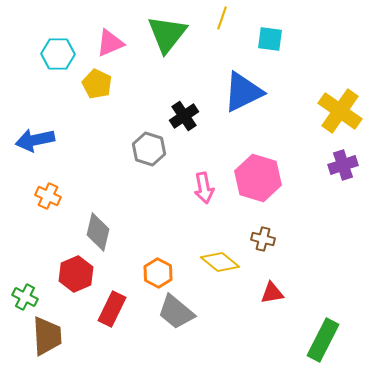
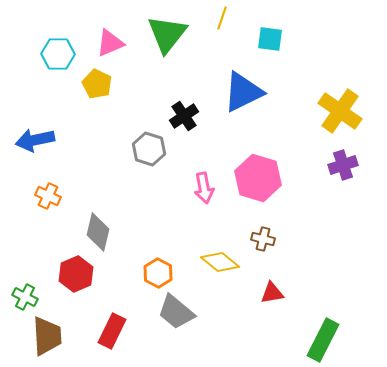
red rectangle: moved 22 px down
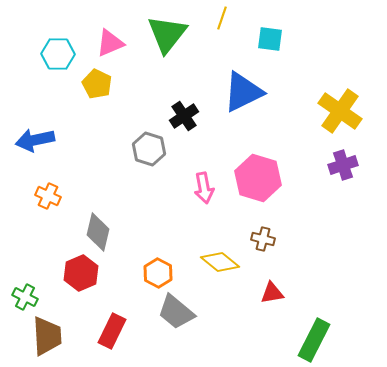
red hexagon: moved 5 px right, 1 px up
green rectangle: moved 9 px left
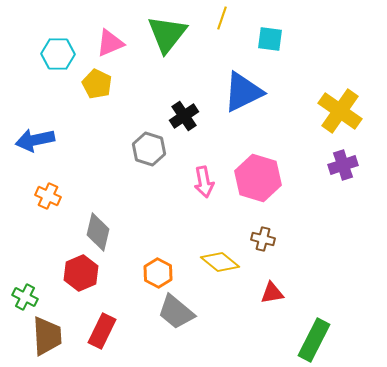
pink arrow: moved 6 px up
red rectangle: moved 10 px left
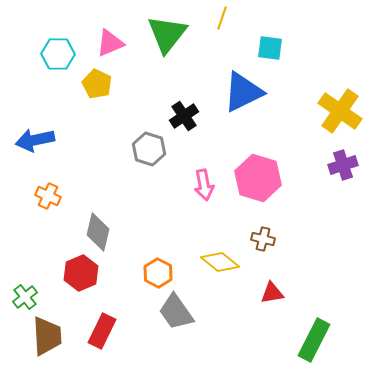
cyan square: moved 9 px down
pink arrow: moved 3 px down
green cross: rotated 25 degrees clockwise
gray trapezoid: rotated 15 degrees clockwise
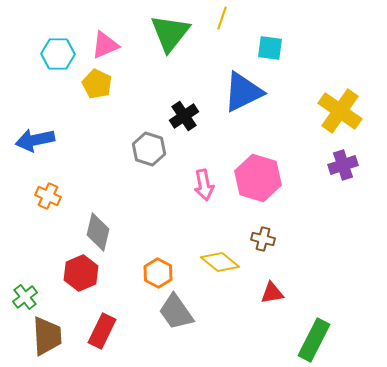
green triangle: moved 3 px right, 1 px up
pink triangle: moved 5 px left, 2 px down
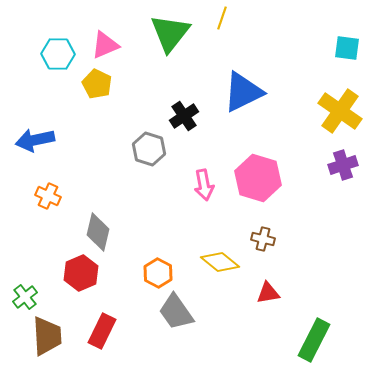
cyan square: moved 77 px right
red triangle: moved 4 px left
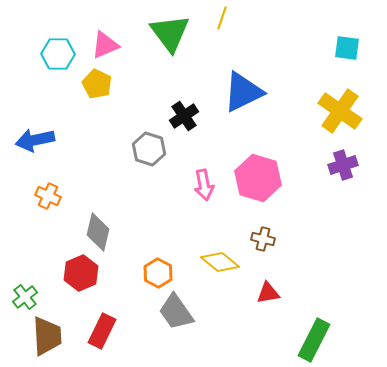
green triangle: rotated 15 degrees counterclockwise
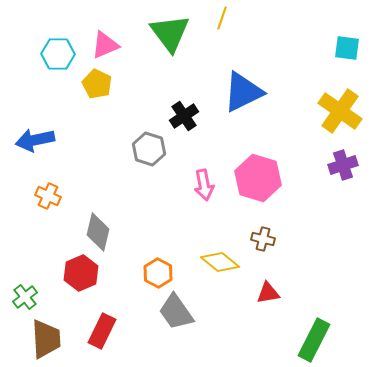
brown trapezoid: moved 1 px left, 3 px down
